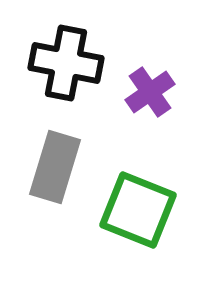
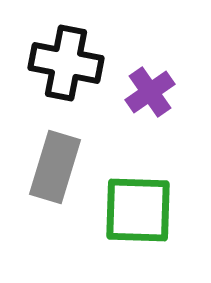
green square: rotated 20 degrees counterclockwise
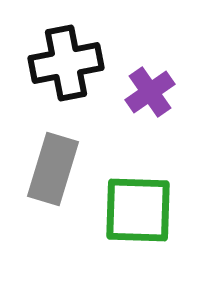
black cross: rotated 22 degrees counterclockwise
gray rectangle: moved 2 px left, 2 px down
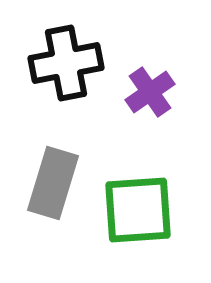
gray rectangle: moved 14 px down
green square: rotated 6 degrees counterclockwise
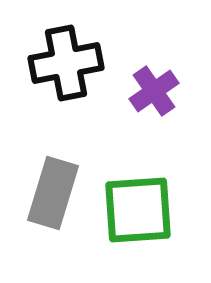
purple cross: moved 4 px right, 1 px up
gray rectangle: moved 10 px down
